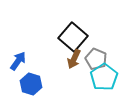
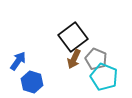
black square: rotated 12 degrees clockwise
cyan pentagon: rotated 16 degrees counterclockwise
blue hexagon: moved 1 px right, 2 px up
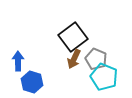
blue arrow: rotated 36 degrees counterclockwise
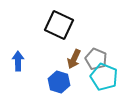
black square: moved 14 px left, 12 px up; rotated 28 degrees counterclockwise
blue hexagon: moved 27 px right
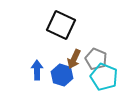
black square: moved 2 px right
blue arrow: moved 19 px right, 9 px down
blue hexagon: moved 3 px right, 7 px up
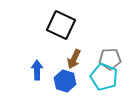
gray pentagon: moved 14 px right; rotated 25 degrees counterclockwise
blue hexagon: moved 3 px right, 6 px down
